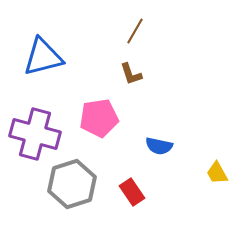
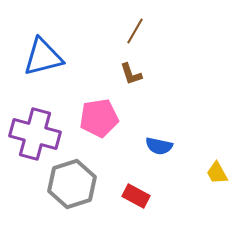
red rectangle: moved 4 px right, 4 px down; rotated 28 degrees counterclockwise
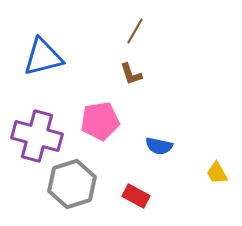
pink pentagon: moved 1 px right, 3 px down
purple cross: moved 2 px right, 2 px down
